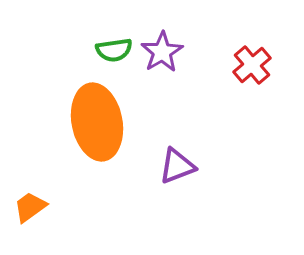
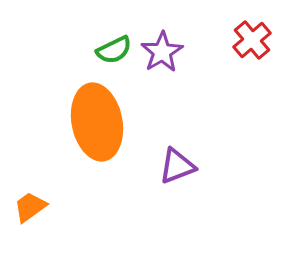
green semicircle: rotated 18 degrees counterclockwise
red cross: moved 25 px up
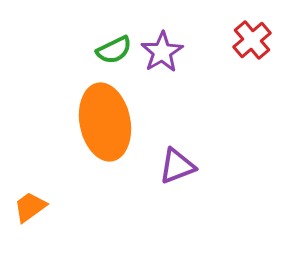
orange ellipse: moved 8 px right
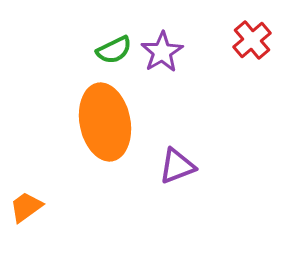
orange trapezoid: moved 4 px left
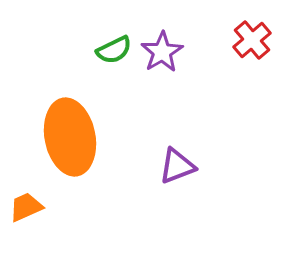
orange ellipse: moved 35 px left, 15 px down
orange trapezoid: rotated 12 degrees clockwise
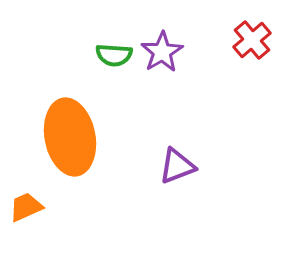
green semicircle: moved 5 px down; rotated 30 degrees clockwise
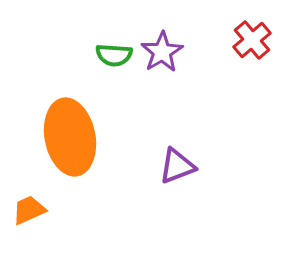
orange trapezoid: moved 3 px right, 3 px down
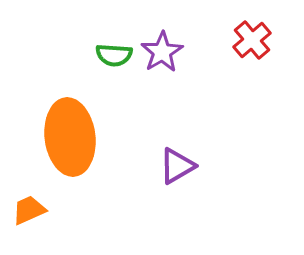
orange ellipse: rotated 4 degrees clockwise
purple triangle: rotated 9 degrees counterclockwise
